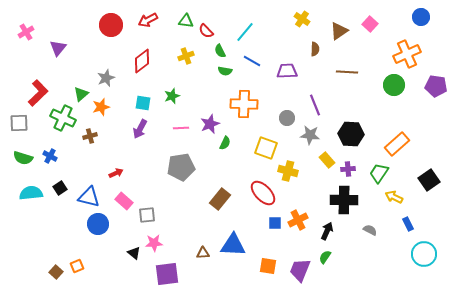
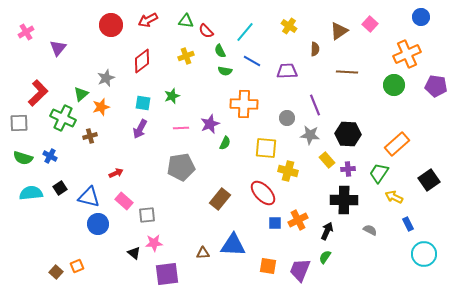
yellow cross at (302, 19): moved 13 px left, 7 px down
black hexagon at (351, 134): moved 3 px left
yellow square at (266, 148): rotated 15 degrees counterclockwise
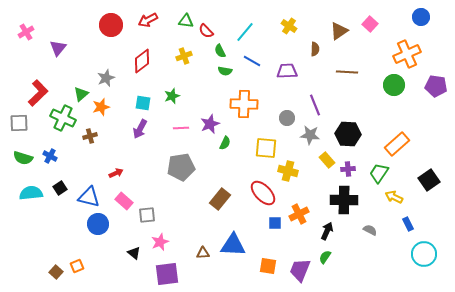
yellow cross at (186, 56): moved 2 px left
orange cross at (298, 220): moved 1 px right, 6 px up
pink star at (154, 243): moved 6 px right, 1 px up; rotated 18 degrees counterclockwise
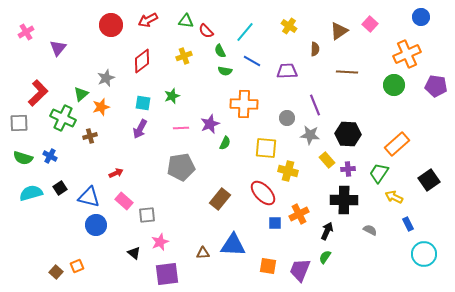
cyan semicircle at (31, 193): rotated 10 degrees counterclockwise
blue circle at (98, 224): moved 2 px left, 1 px down
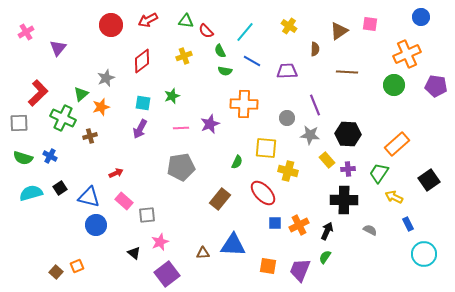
pink square at (370, 24): rotated 35 degrees counterclockwise
green semicircle at (225, 143): moved 12 px right, 19 px down
orange cross at (299, 214): moved 11 px down
purple square at (167, 274): rotated 30 degrees counterclockwise
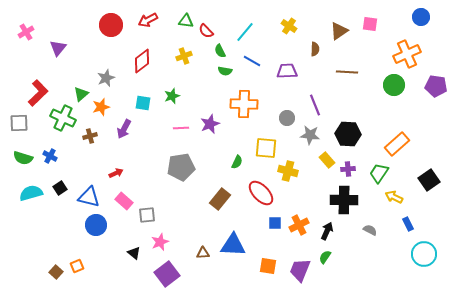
purple arrow at (140, 129): moved 16 px left
red ellipse at (263, 193): moved 2 px left
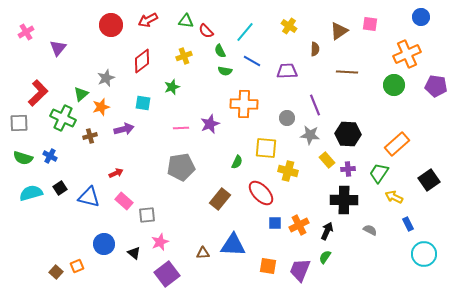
green star at (172, 96): moved 9 px up
purple arrow at (124, 129): rotated 132 degrees counterclockwise
blue circle at (96, 225): moved 8 px right, 19 px down
